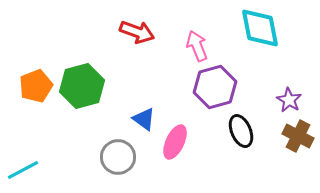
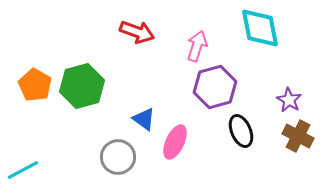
pink arrow: rotated 40 degrees clockwise
orange pentagon: moved 1 px left, 1 px up; rotated 20 degrees counterclockwise
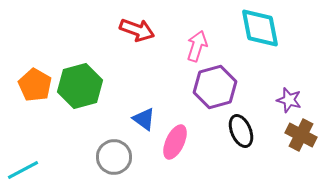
red arrow: moved 2 px up
green hexagon: moved 2 px left
purple star: rotated 15 degrees counterclockwise
brown cross: moved 3 px right, 1 px up
gray circle: moved 4 px left
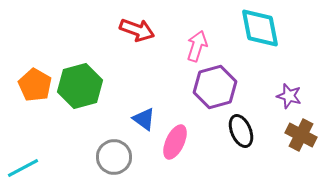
purple star: moved 4 px up
cyan line: moved 2 px up
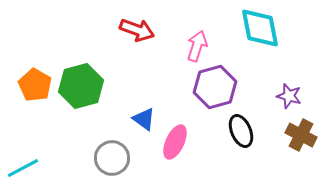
green hexagon: moved 1 px right
gray circle: moved 2 px left, 1 px down
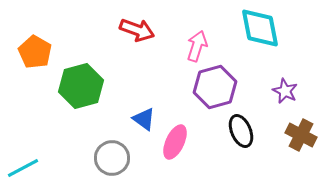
orange pentagon: moved 33 px up
purple star: moved 4 px left, 5 px up; rotated 10 degrees clockwise
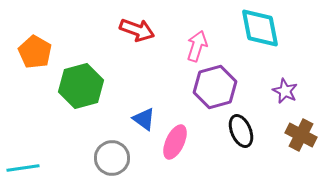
cyan line: rotated 20 degrees clockwise
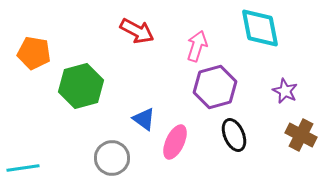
red arrow: moved 1 px down; rotated 8 degrees clockwise
orange pentagon: moved 1 px left, 1 px down; rotated 20 degrees counterclockwise
black ellipse: moved 7 px left, 4 px down
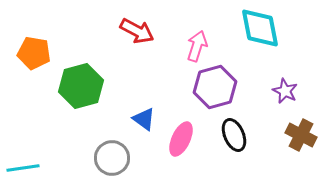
pink ellipse: moved 6 px right, 3 px up
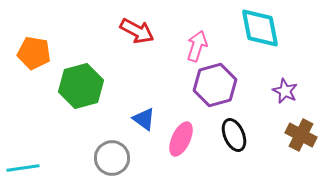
purple hexagon: moved 2 px up
